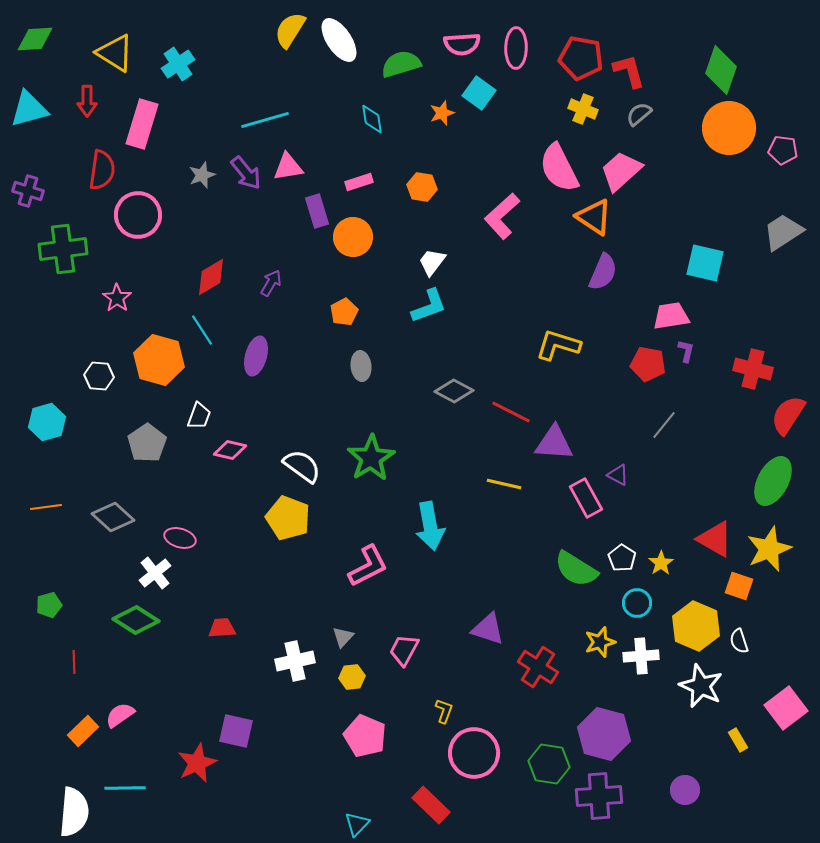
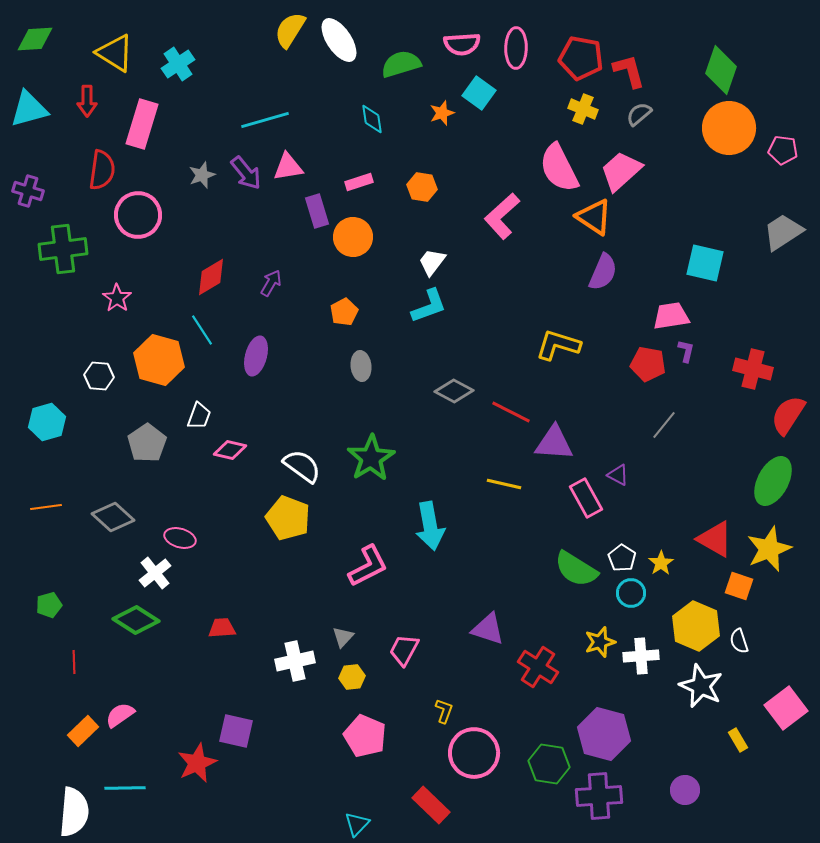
cyan circle at (637, 603): moved 6 px left, 10 px up
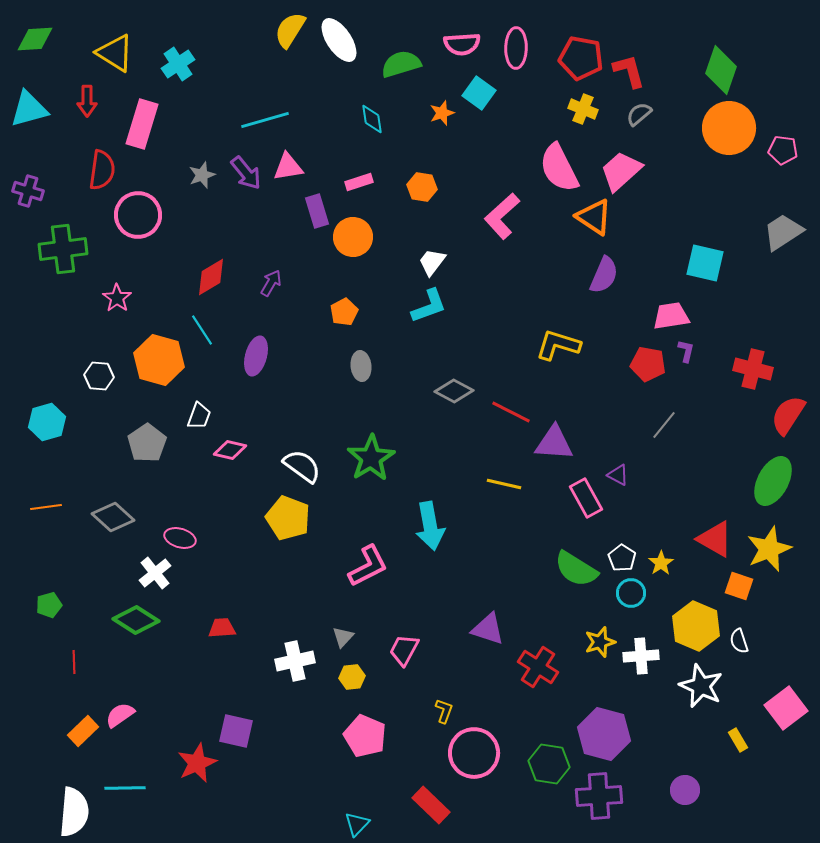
purple semicircle at (603, 272): moved 1 px right, 3 px down
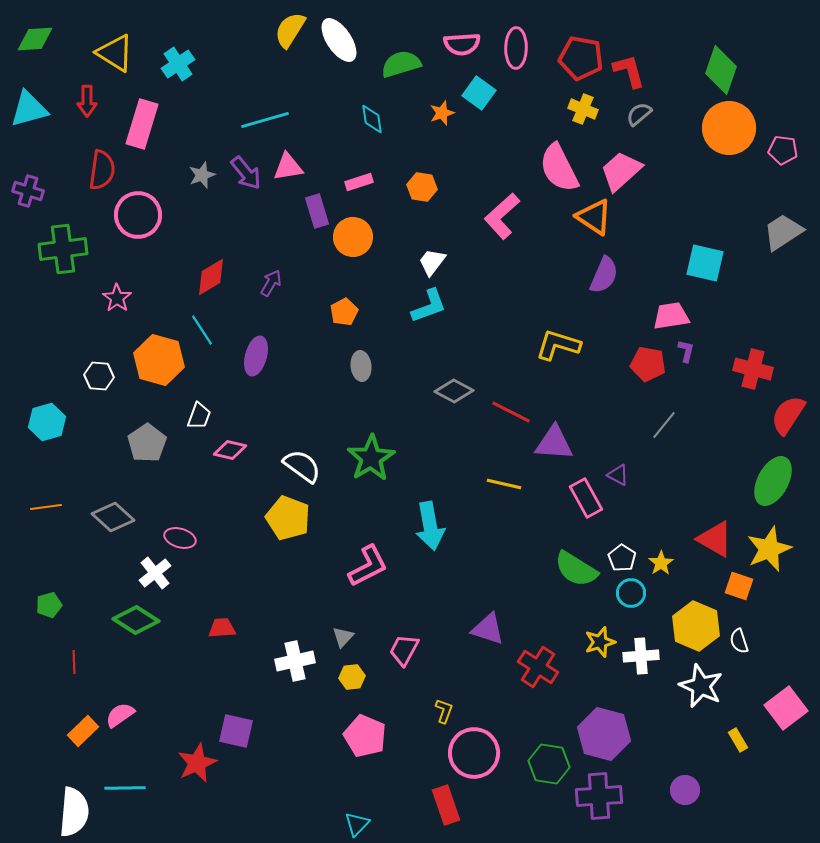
red rectangle at (431, 805): moved 15 px right; rotated 27 degrees clockwise
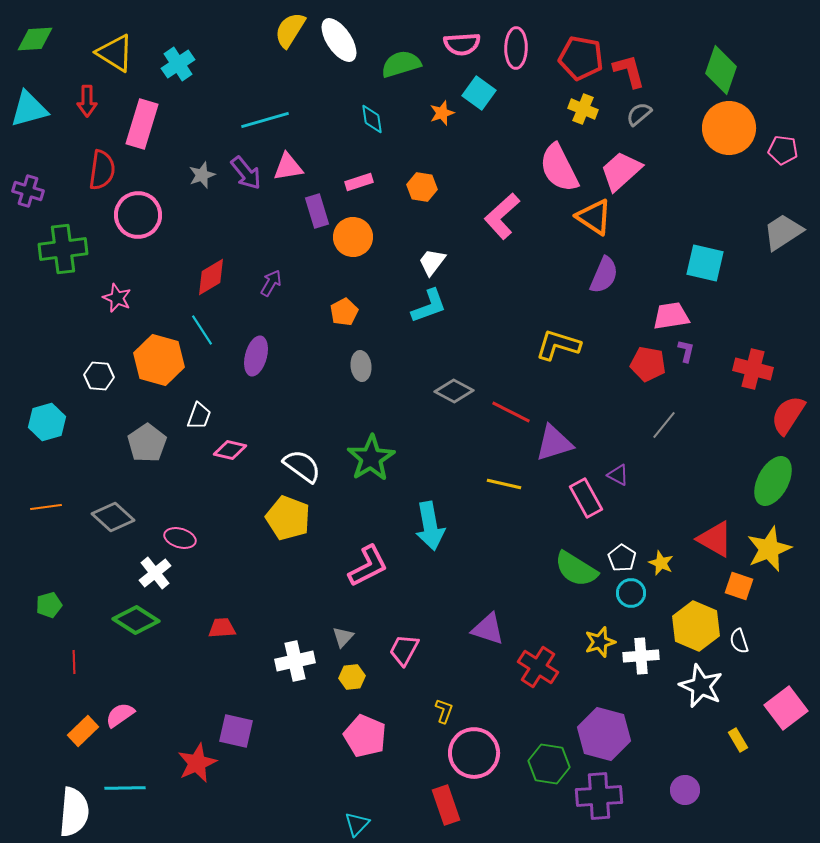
pink star at (117, 298): rotated 12 degrees counterclockwise
purple triangle at (554, 443): rotated 21 degrees counterclockwise
yellow star at (661, 563): rotated 15 degrees counterclockwise
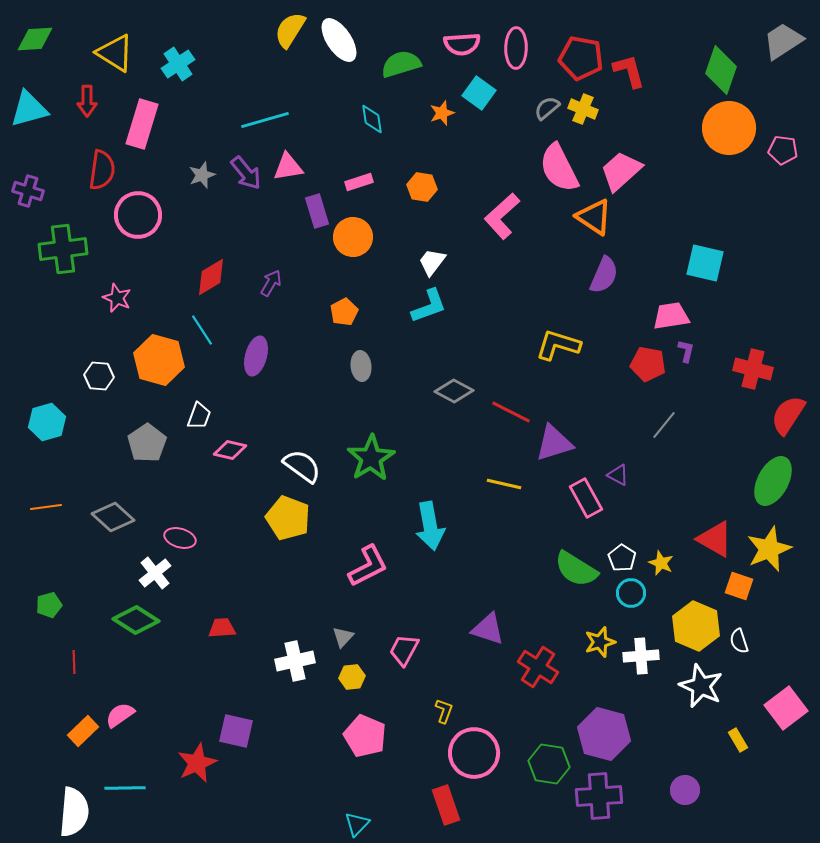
gray semicircle at (639, 114): moved 92 px left, 6 px up
gray trapezoid at (783, 232): moved 191 px up
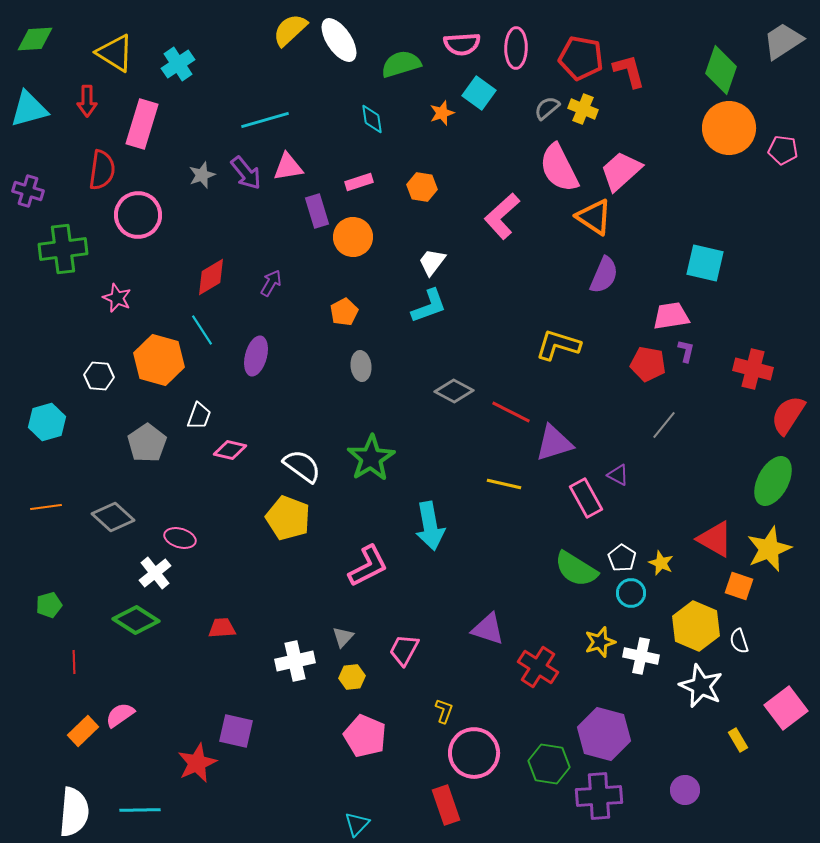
yellow semicircle at (290, 30): rotated 15 degrees clockwise
white cross at (641, 656): rotated 16 degrees clockwise
cyan line at (125, 788): moved 15 px right, 22 px down
